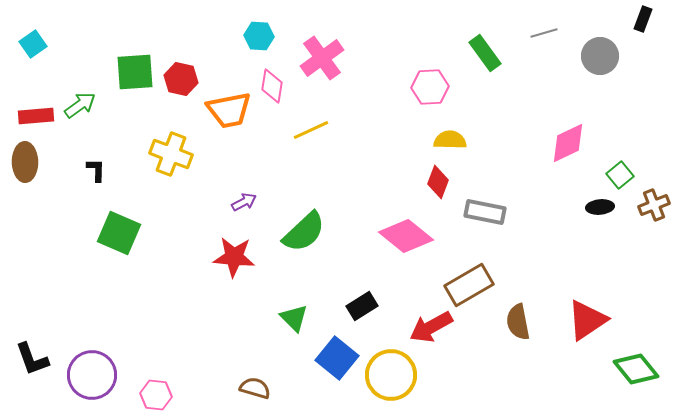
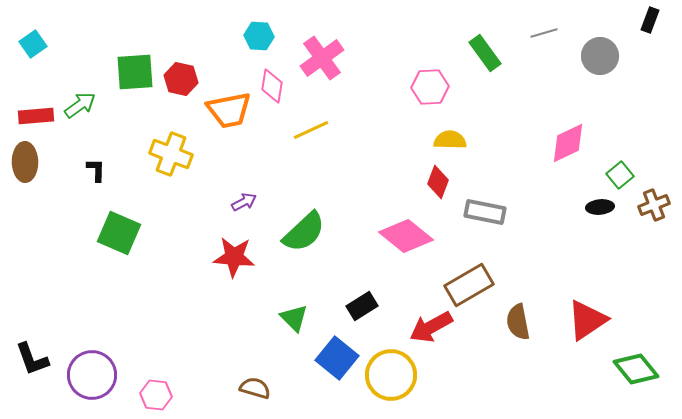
black rectangle at (643, 19): moved 7 px right, 1 px down
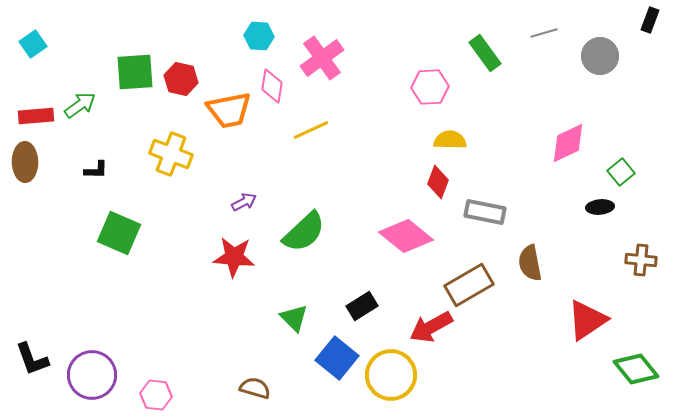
black L-shape at (96, 170): rotated 90 degrees clockwise
green square at (620, 175): moved 1 px right, 3 px up
brown cross at (654, 205): moved 13 px left, 55 px down; rotated 28 degrees clockwise
brown semicircle at (518, 322): moved 12 px right, 59 px up
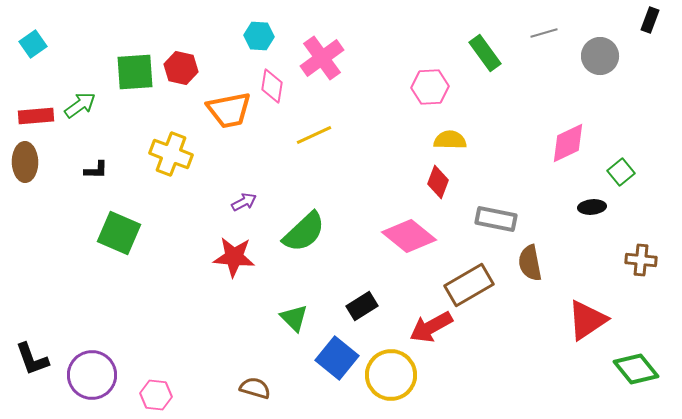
red hexagon at (181, 79): moved 11 px up
yellow line at (311, 130): moved 3 px right, 5 px down
black ellipse at (600, 207): moved 8 px left
gray rectangle at (485, 212): moved 11 px right, 7 px down
pink diamond at (406, 236): moved 3 px right
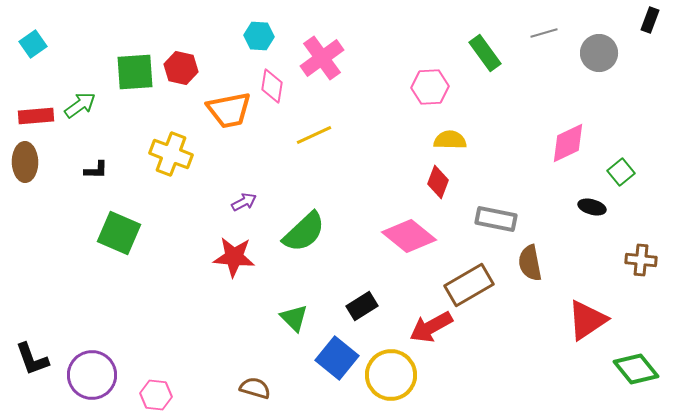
gray circle at (600, 56): moved 1 px left, 3 px up
black ellipse at (592, 207): rotated 20 degrees clockwise
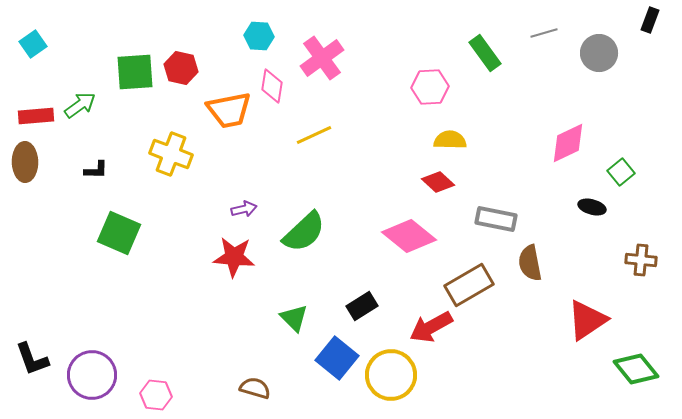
red diamond at (438, 182): rotated 68 degrees counterclockwise
purple arrow at (244, 202): moved 7 px down; rotated 15 degrees clockwise
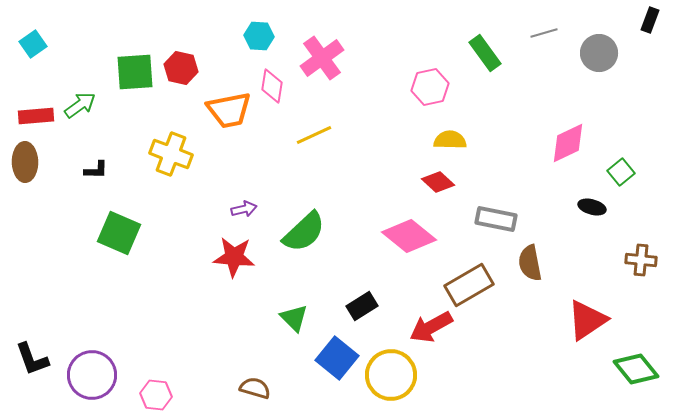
pink hexagon at (430, 87): rotated 9 degrees counterclockwise
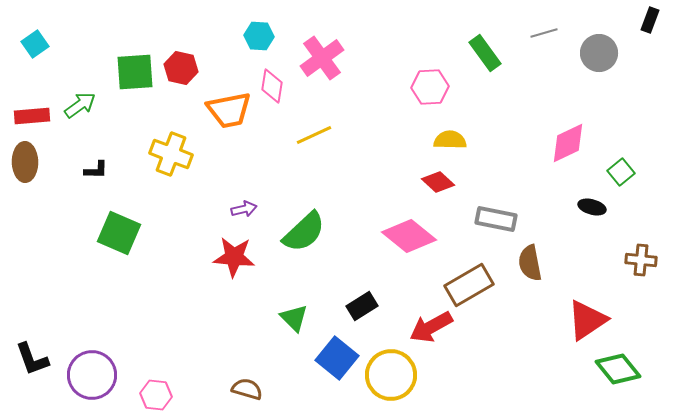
cyan square at (33, 44): moved 2 px right
pink hexagon at (430, 87): rotated 9 degrees clockwise
red rectangle at (36, 116): moved 4 px left
green diamond at (636, 369): moved 18 px left
brown semicircle at (255, 388): moved 8 px left, 1 px down
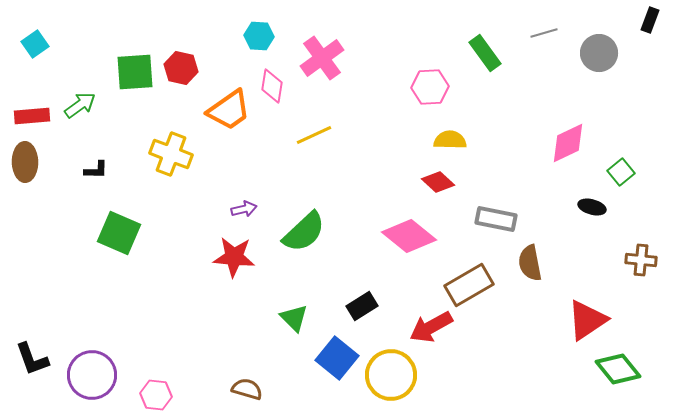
orange trapezoid at (229, 110): rotated 24 degrees counterclockwise
